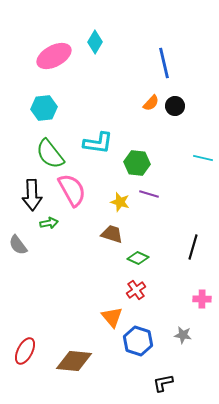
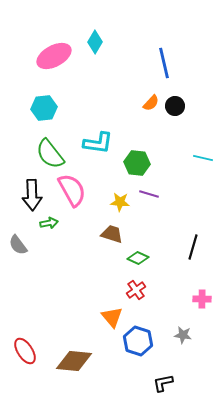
yellow star: rotated 12 degrees counterclockwise
red ellipse: rotated 60 degrees counterclockwise
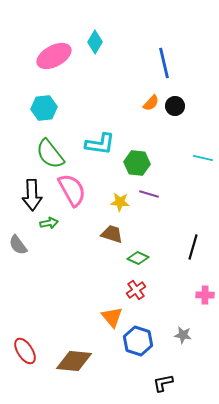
cyan L-shape: moved 2 px right, 1 px down
pink cross: moved 3 px right, 4 px up
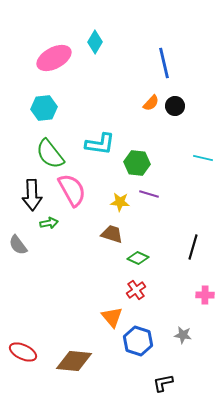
pink ellipse: moved 2 px down
red ellipse: moved 2 px left, 1 px down; rotated 32 degrees counterclockwise
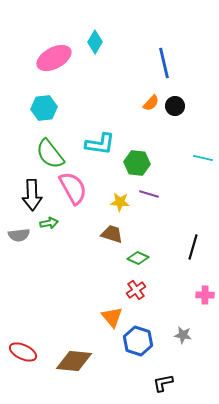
pink semicircle: moved 1 px right, 2 px up
gray semicircle: moved 1 px right, 10 px up; rotated 60 degrees counterclockwise
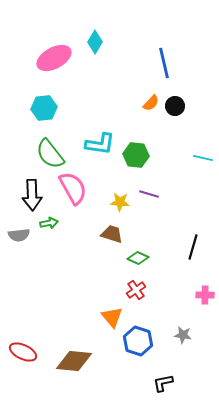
green hexagon: moved 1 px left, 8 px up
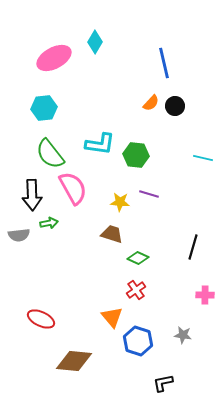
red ellipse: moved 18 px right, 33 px up
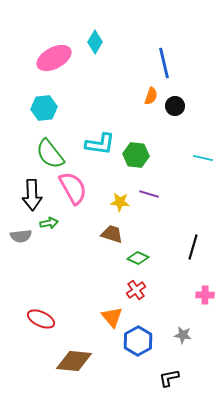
orange semicircle: moved 7 px up; rotated 24 degrees counterclockwise
gray semicircle: moved 2 px right, 1 px down
blue hexagon: rotated 12 degrees clockwise
black L-shape: moved 6 px right, 5 px up
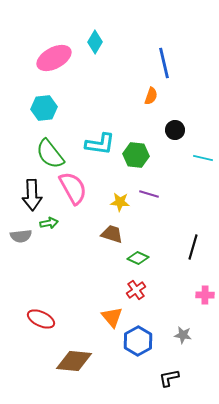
black circle: moved 24 px down
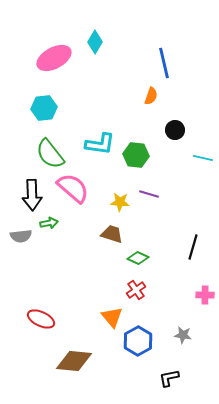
pink semicircle: rotated 20 degrees counterclockwise
